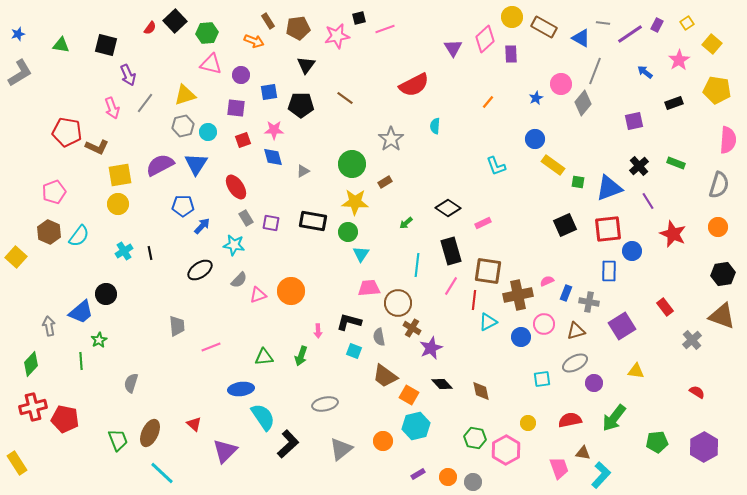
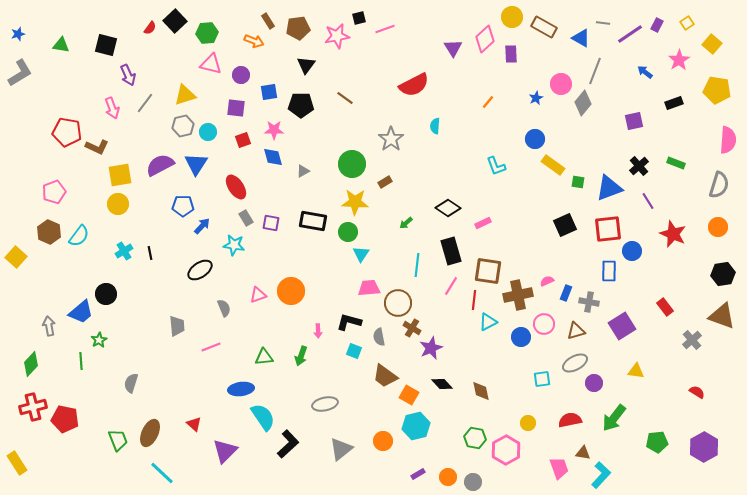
gray semicircle at (239, 280): moved 15 px left, 28 px down; rotated 66 degrees counterclockwise
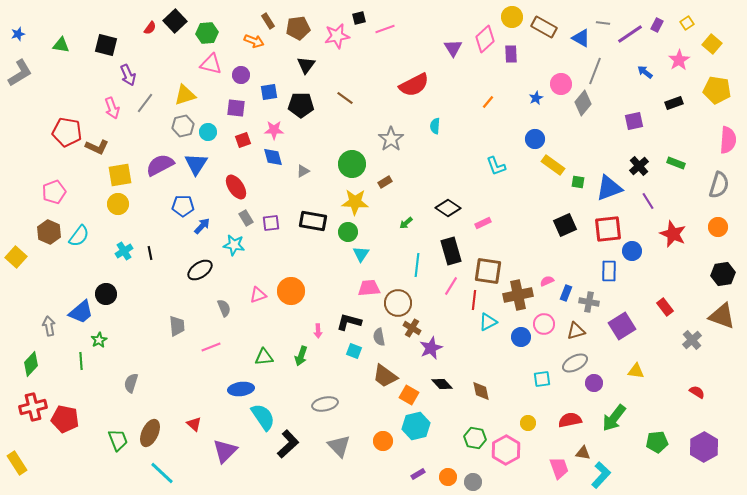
purple square at (271, 223): rotated 18 degrees counterclockwise
gray triangle at (341, 449): moved 2 px left, 3 px up; rotated 35 degrees counterclockwise
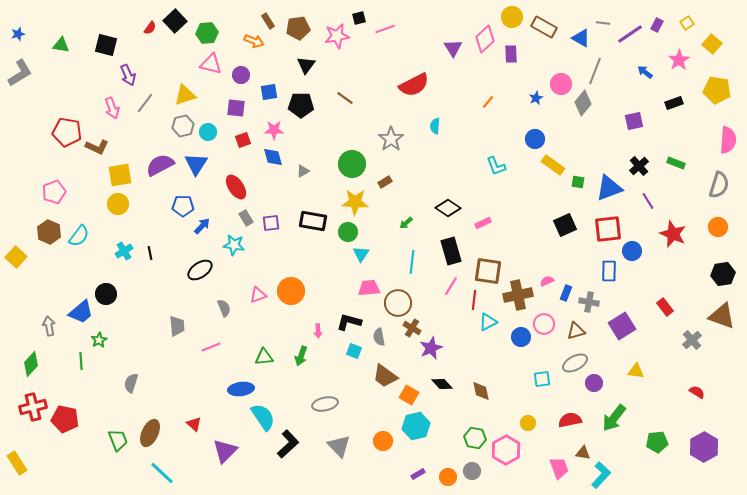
cyan line at (417, 265): moved 5 px left, 3 px up
gray circle at (473, 482): moved 1 px left, 11 px up
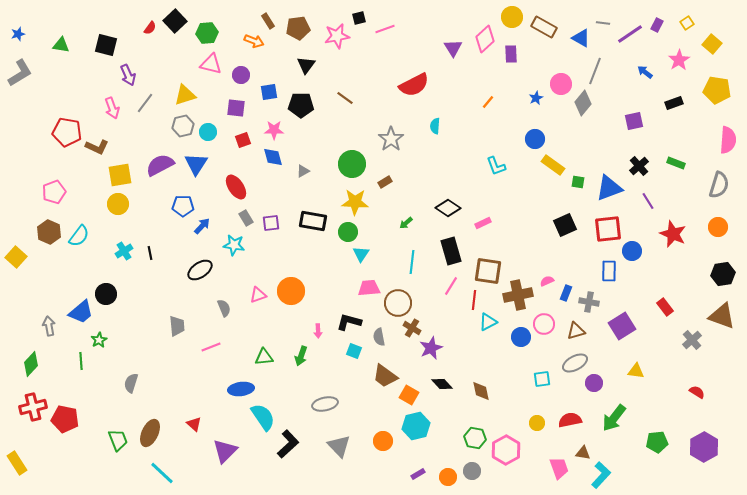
yellow circle at (528, 423): moved 9 px right
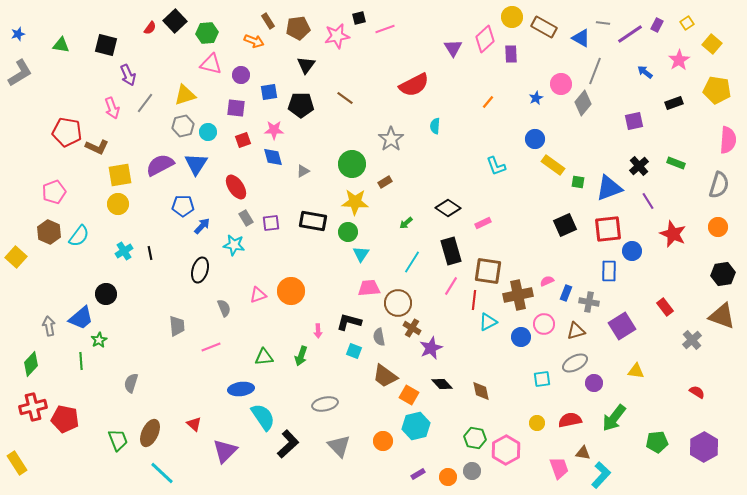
cyan line at (412, 262): rotated 25 degrees clockwise
black ellipse at (200, 270): rotated 40 degrees counterclockwise
blue trapezoid at (81, 312): moved 6 px down
